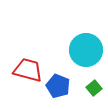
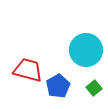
blue pentagon: rotated 20 degrees clockwise
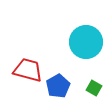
cyan circle: moved 8 px up
green square: rotated 21 degrees counterclockwise
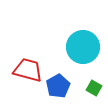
cyan circle: moved 3 px left, 5 px down
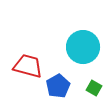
red trapezoid: moved 4 px up
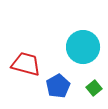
red trapezoid: moved 2 px left, 2 px up
green square: rotated 21 degrees clockwise
